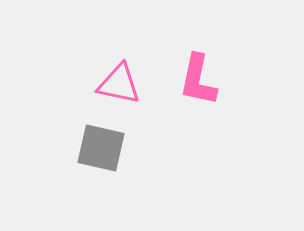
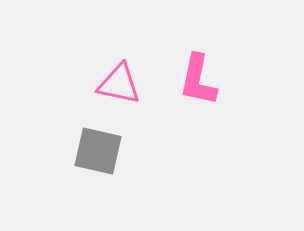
gray square: moved 3 px left, 3 px down
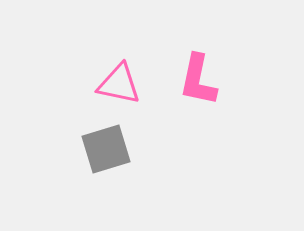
gray square: moved 8 px right, 2 px up; rotated 30 degrees counterclockwise
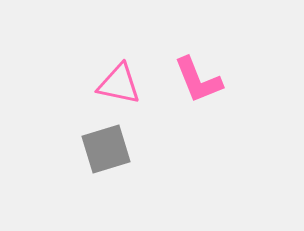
pink L-shape: rotated 34 degrees counterclockwise
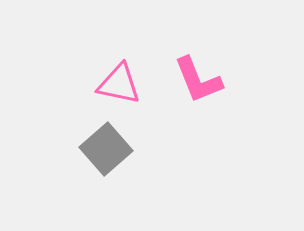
gray square: rotated 24 degrees counterclockwise
